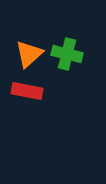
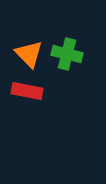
orange triangle: rotated 32 degrees counterclockwise
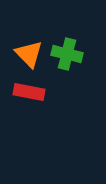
red rectangle: moved 2 px right, 1 px down
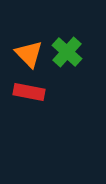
green cross: moved 2 px up; rotated 28 degrees clockwise
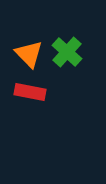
red rectangle: moved 1 px right
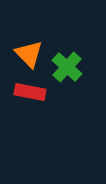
green cross: moved 15 px down
